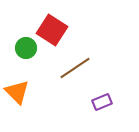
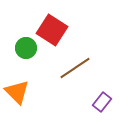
purple rectangle: rotated 30 degrees counterclockwise
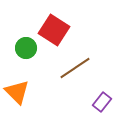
red square: moved 2 px right
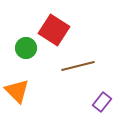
brown line: moved 3 px right, 2 px up; rotated 20 degrees clockwise
orange triangle: moved 1 px up
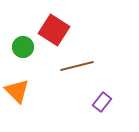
green circle: moved 3 px left, 1 px up
brown line: moved 1 px left
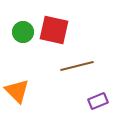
red square: rotated 20 degrees counterclockwise
green circle: moved 15 px up
purple rectangle: moved 4 px left, 1 px up; rotated 30 degrees clockwise
